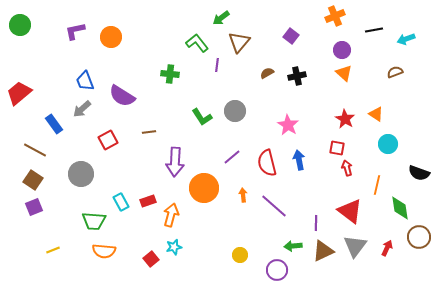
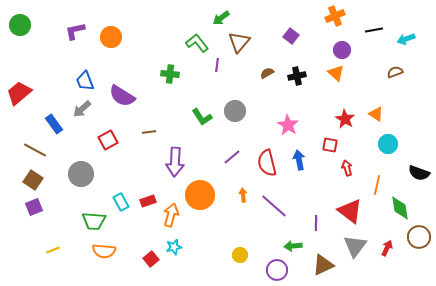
orange triangle at (344, 73): moved 8 px left
red square at (337, 148): moved 7 px left, 3 px up
orange circle at (204, 188): moved 4 px left, 7 px down
brown triangle at (323, 251): moved 14 px down
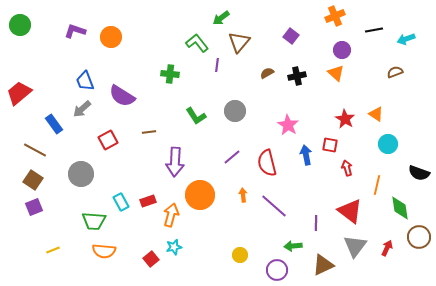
purple L-shape at (75, 31): rotated 30 degrees clockwise
green L-shape at (202, 117): moved 6 px left, 1 px up
blue arrow at (299, 160): moved 7 px right, 5 px up
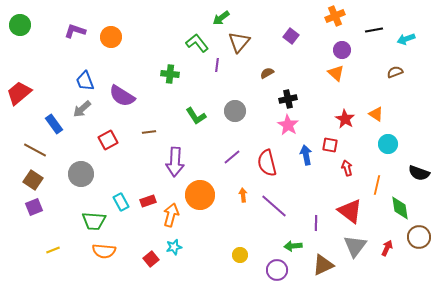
black cross at (297, 76): moved 9 px left, 23 px down
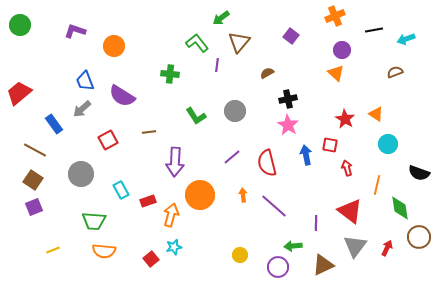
orange circle at (111, 37): moved 3 px right, 9 px down
cyan rectangle at (121, 202): moved 12 px up
purple circle at (277, 270): moved 1 px right, 3 px up
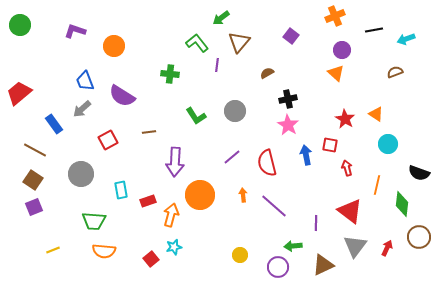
cyan rectangle at (121, 190): rotated 18 degrees clockwise
green diamond at (400, 208): moved 2 px right, 4 px up; rotated 15 degrees clockwise
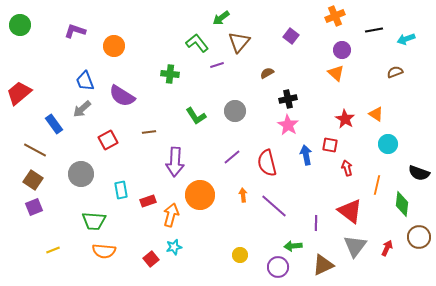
purple line at (217, 65): rotated 64 degrees clockwise
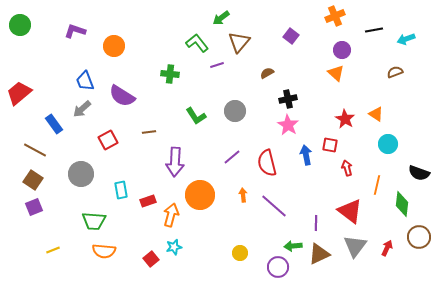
yellow circle at (240, 255): moved 2 px up
brown triangle at (323, 265): moved 4 px left, 11 px up
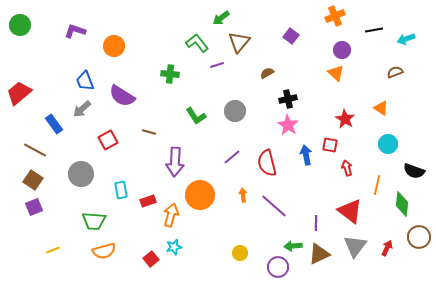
orange triangle at (376, 114): moved 5 px right, 6 px up
brown line at (149, 132): rotated 24 degrees clockwise
black semicircle at (419, 173): moved 5 px left, 2 px up
orange semicircle at (104, 251): rotated 20 degrees counterclockwise
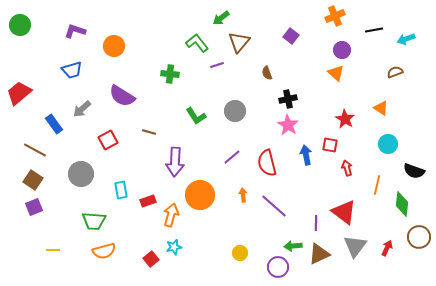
brown semicircle at (267, 73): rotated 80 degrees counterclockwise
blue trapezoid at (85, 81): moved 13 px left, 11 px up; rotated 85 degrees counterclockwise
red triangle at (350, 211): moved 6 px left, 1 px down
yellow line at (53, 250): rotated 24 degrees clockwise
